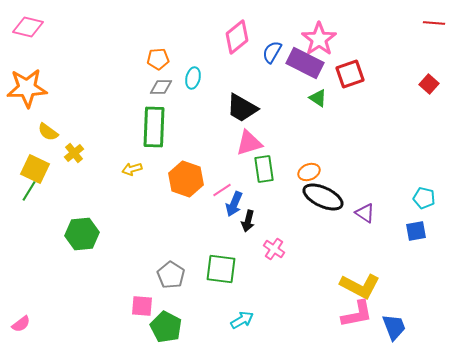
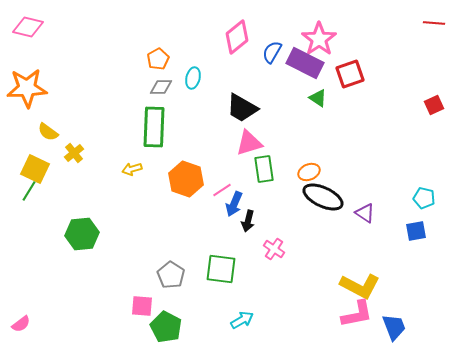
orange pentagon at (158, 59): rotated 25 degrees counterclockwise
red square at (429, 84): moved 5 px right, 21 px down; rotated 24 degrees clockwise
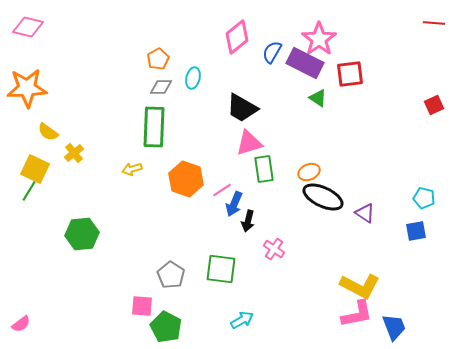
red square at (350, 74): rotated 12 degrees clockwise
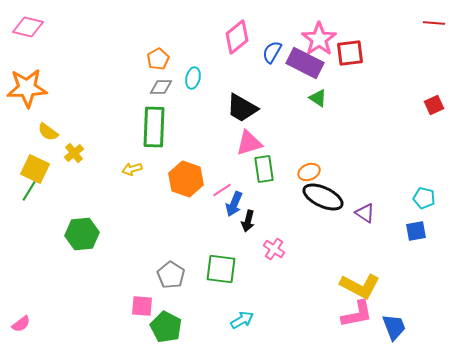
red square at (350, 74): moved 21 px up
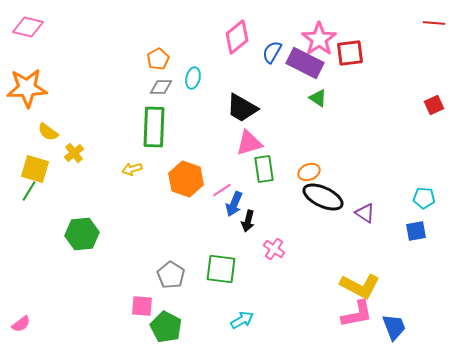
yellow square at (35, 169): rotated 8 degrees counterclockwise
cyan pentagon at (424, 198): rotated 10 degrees counterclockwise
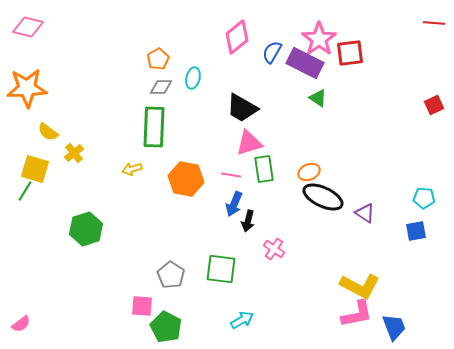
orange hexagon at (186, 179): rotated 8 degrees counterclockwise
pink line at (222, 190): moved 9 px right, 15 px up; rotated 42 degrees clockwise
green line at (29, 191): moved 4 px left
green hexagon at (82, 234): moved 4 px right, 5 px up; rotated 12 degrees counterclockwise
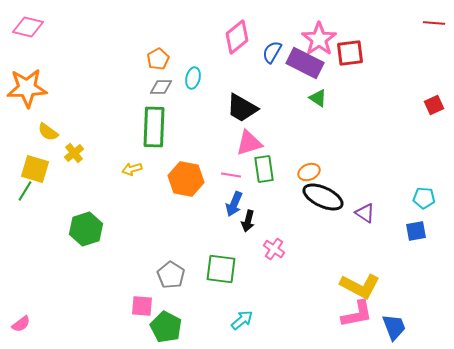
cyan arrow at (242, 320): rotated 10 degrees counterclockwise
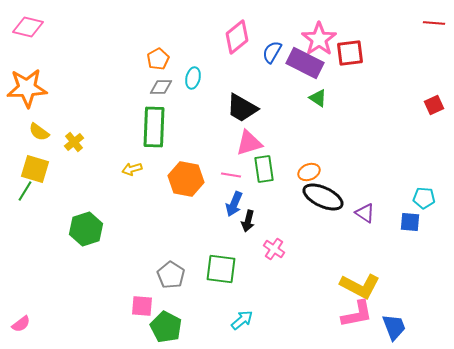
yellow semicircle at (48, 132): moved 9 px left
yellow cross at (74, 153): moved 11 px up
blue square at (416, 231): moved 6 px left, 9 px up; rotated 15 degrees clockwise
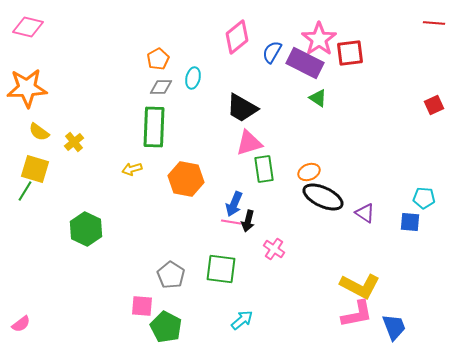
pink line at (231, 175): moved 47 px down
green hexagon at (86, 229): rotated 16 degrees counterclockwise
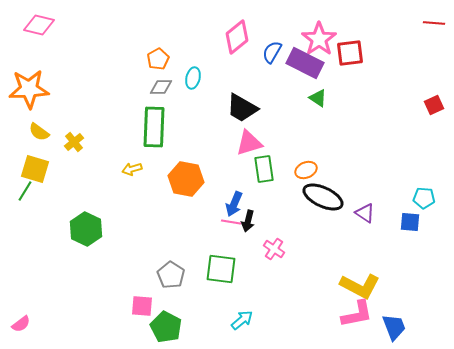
pink diamond at (28, 27): moved 11 px right, 2 px up
orange star at (27, 88): moved 2 px right, 1 px down
orange ellipse at (309, 172): moved 3 px left, 2 px up
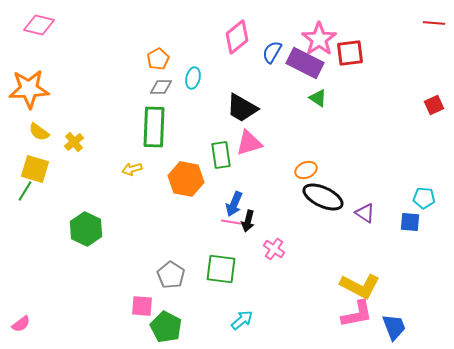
green rectangle at (264, 169): moved 43 px left, 14 px up
